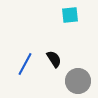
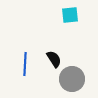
blue line: rotated 25 degrees counterclockwise
gray circle: moved 6 px left, 2 px up
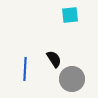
blue line: moved 5 px down
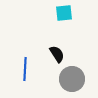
cyan square: moved 6 px left, 2 px up
black semicircle: moved 3 px right, 5 px up
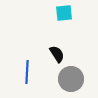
blue line: moved 2 px right, 3 px down
gray circle: moved 1 px left
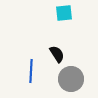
blue line: moved 4 px right, 1 px up
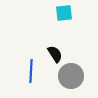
black semicircle: moved 2 px left
gray circle: moved 3 px up
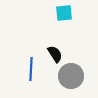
blue line: moved 2 px up
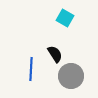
cyan square: moved 1 px right, 5 px down; rotated 36 degrees clockwise
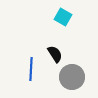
cyan square: moved 2 px left, 1 px up
gray circle: moved 1 px right, 1 px down
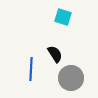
cyan square: rotated 12 degrees counterclockwise
gray circle: moved 1 px left, 1 px down
